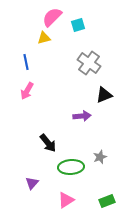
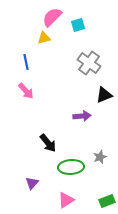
pink arrow: moved 1 px left; rotated 72 degrees counterclockwise
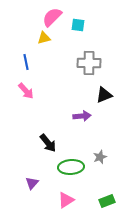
cyan square: rotated 24 degrees clockwise
gray cross: rotated 35 degrees counterclockwise
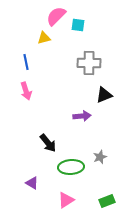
pink semicircle: moved 4 px right, 1 px up
pink arrow: rotated 24 degrees clockwise
purple triangle: rotated 40 degrees counterclockwise
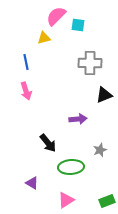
gray cross: moved 1 px right
purple arrow: moved 4 px left, 3 px down
gray star: moved 7 px up
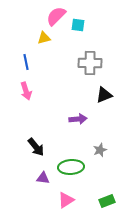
black arrow: moved 12 px left, 4 px down
purple triangle: moved 11 px right, 5 px up; rotated 24 degrees counterclockwise
